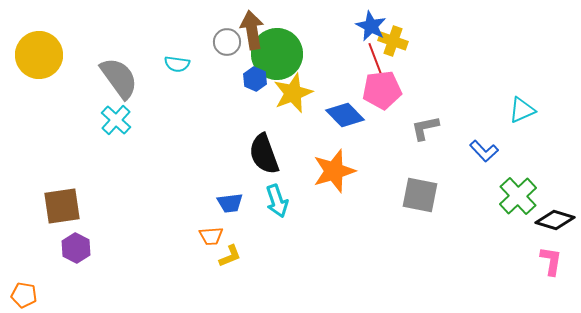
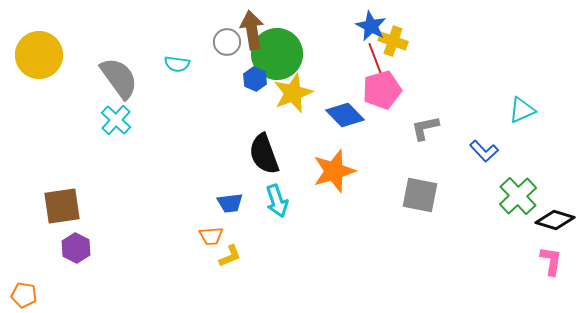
pink pentagon: rotated 9 degrees counterclockwise
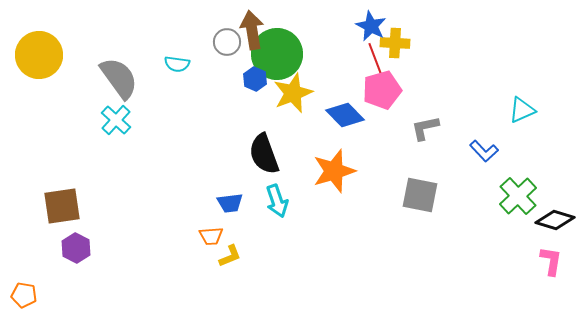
yellow cross: moved 2 px right, 2 px down; rotated 16 degrees counterclockwise
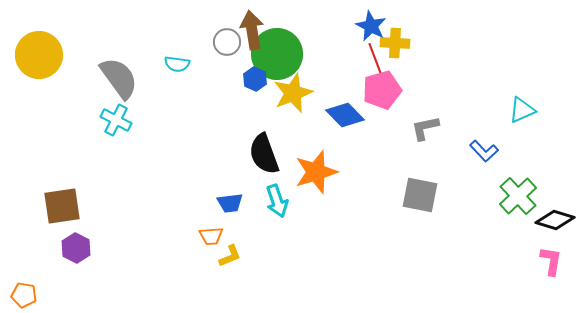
cyan cross: rotated 16 degrees counterclockwise
orange star: moved 18 px left, 1 px down
